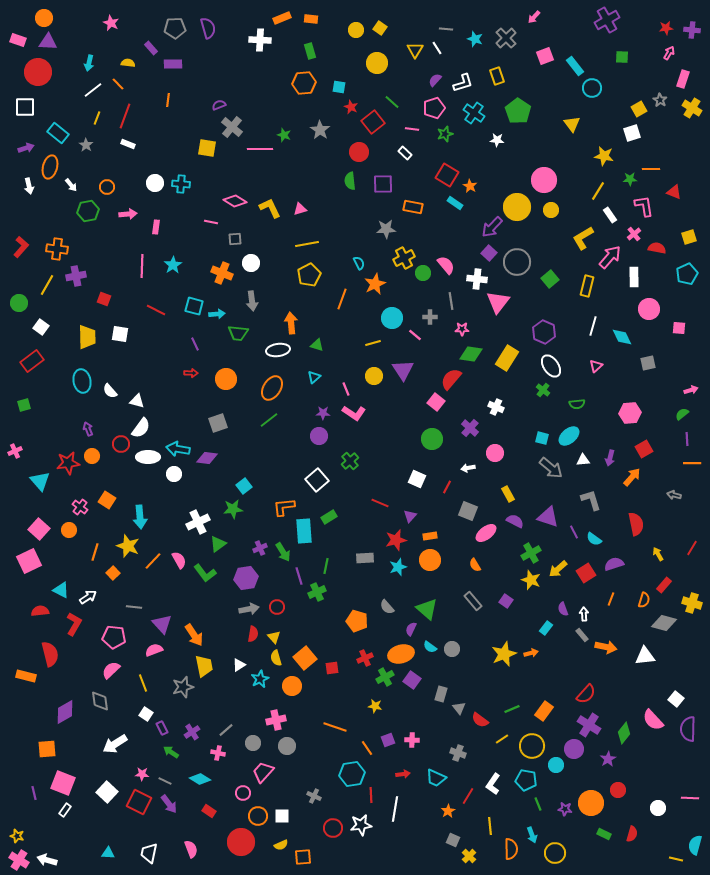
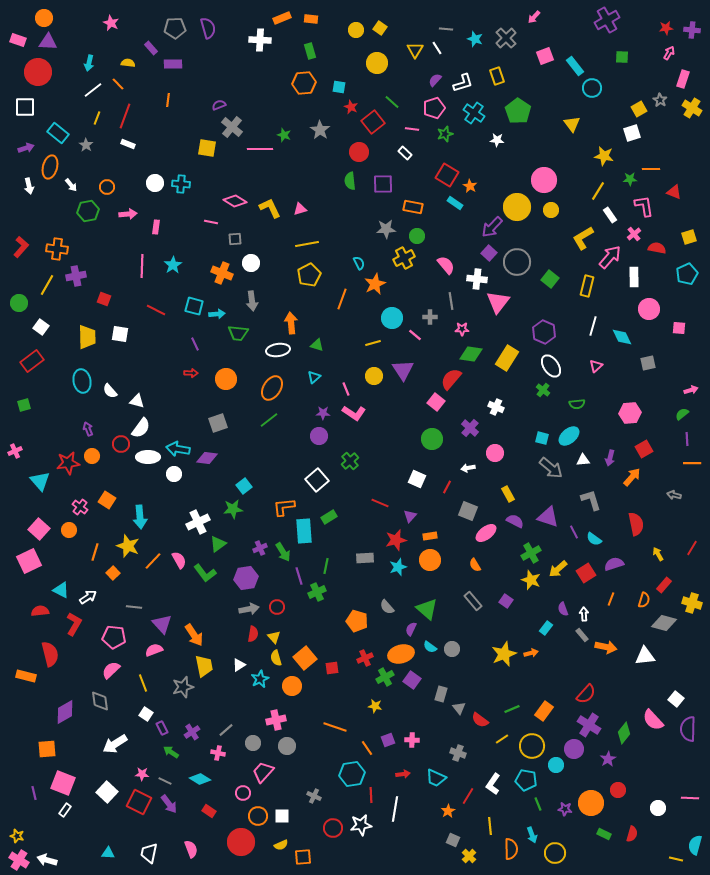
green circle at (423, 273): moved 6 px left, 37 px up
green square at (550, 279): rotated 12 degrees counterclockwise
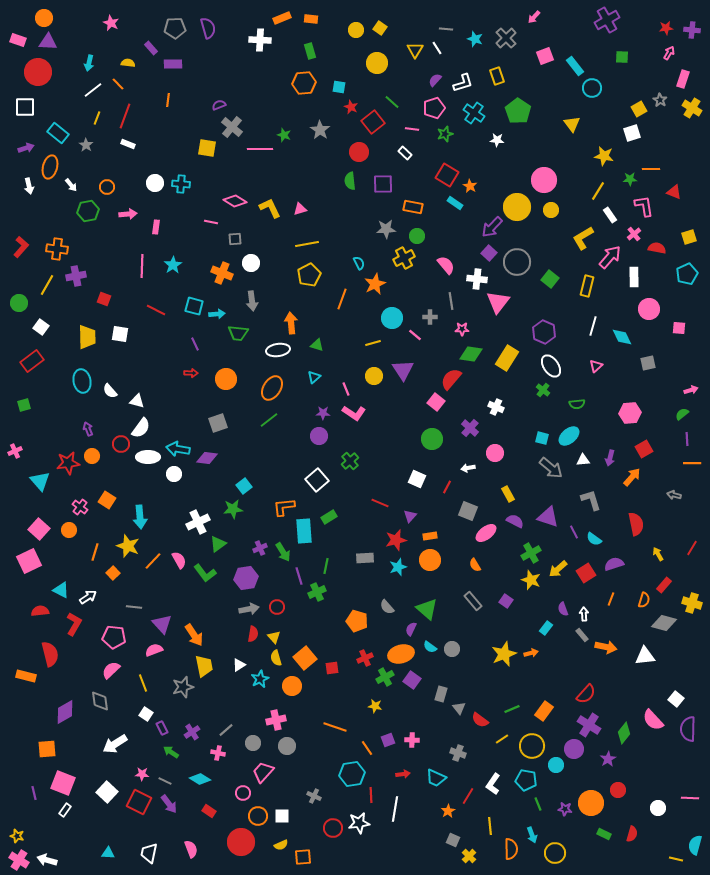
white star at (361, 825): moved 2 px left, 2 px up
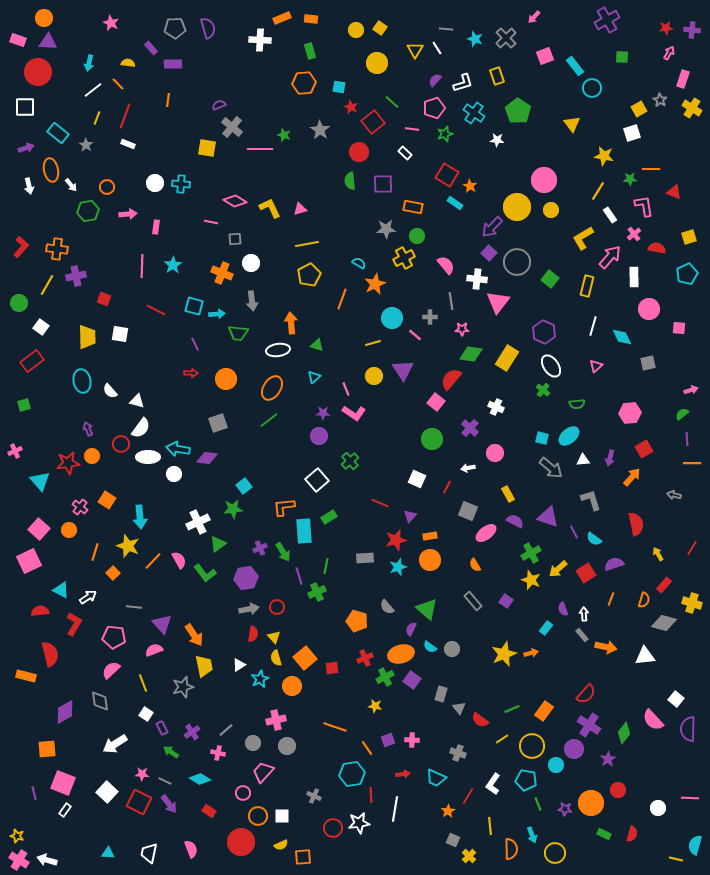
orange ellipse at (50, 167): moved 1 px right, 3 px down; rotated 25 degrees counterclockwise
cyan semicircle at (359, 263): rotated 32 degrees counterclockwise
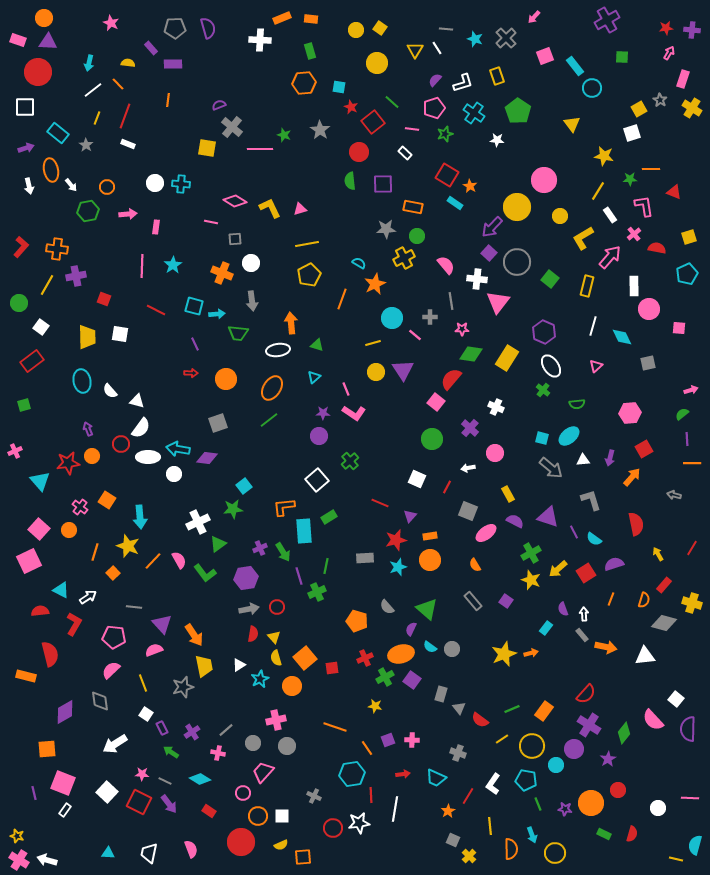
yellow circle at (551, 210): moved 9 px right, 6 px down
white rectangle at (634, 277): moved 9 px down
yellow circle at (374, 376): moved 2 px right, 4 px up
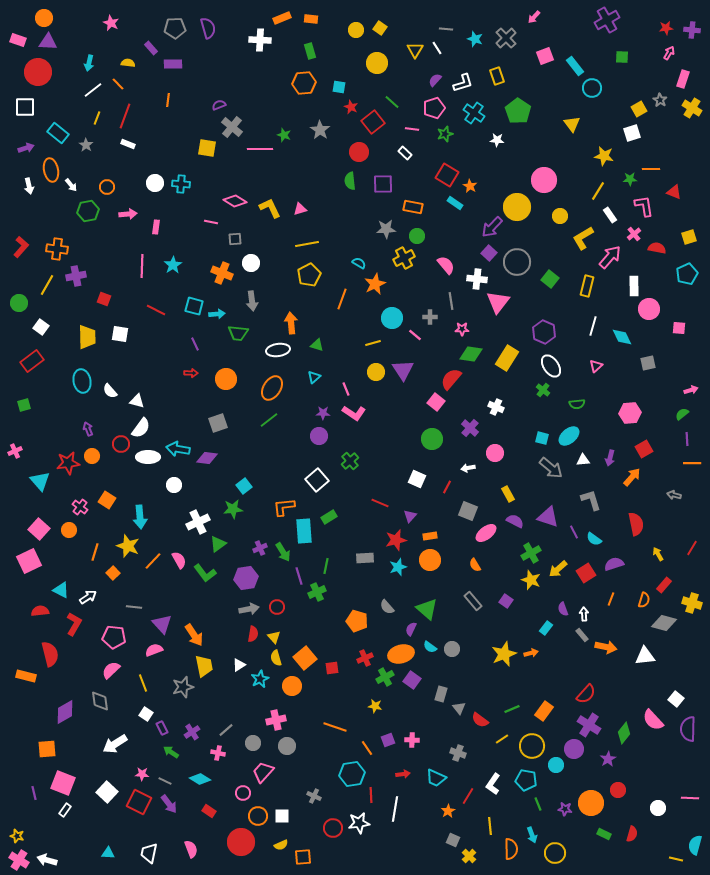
white circle at (174, 474): moved 11 px down
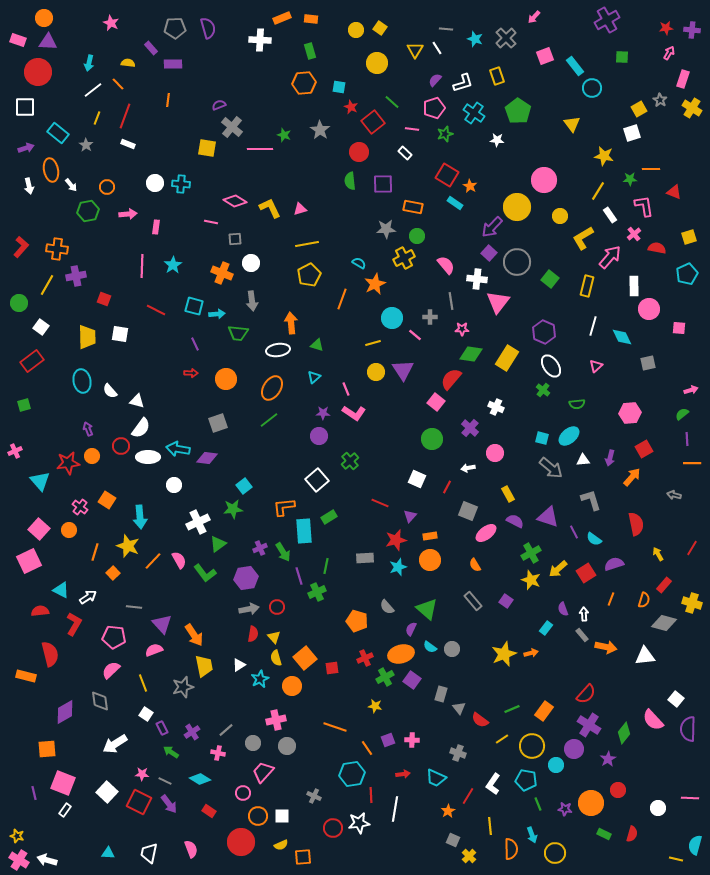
red circle at (121, 444): moved 2 px down
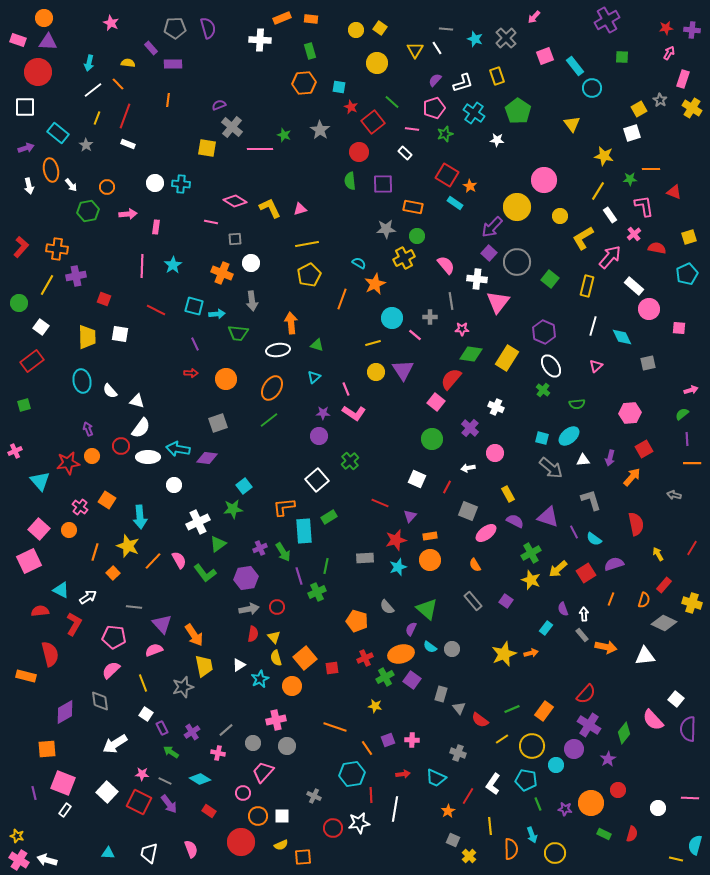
white rectangle at (634, 286): rotated 48 degrees counterclockwise
gray diamond at (664, 623): rotated 10 degrees clockwise
